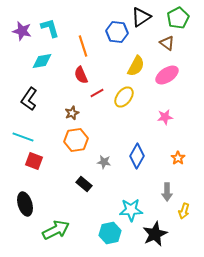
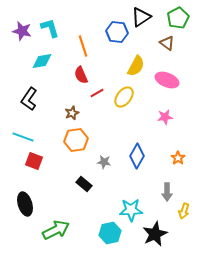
pink ellipse: moved 5 px down; rotated 55 degrees clockwise
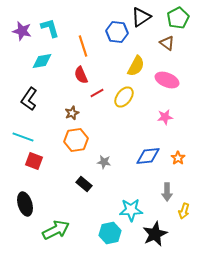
blue diamond: moved 11 px right; rotated 55 degrees clockwise
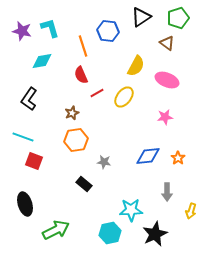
green pentagon: rotated 10 degrees clockwise
blue hexagon: moved 9 px left, 1 px up
yellow arrow: moved 7 px right
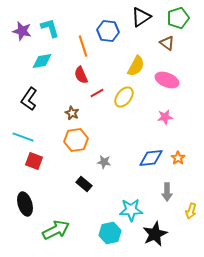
brown star: rotated 24 degrees counterclockwise
blue diamond: moved 3 px right, 2 px down
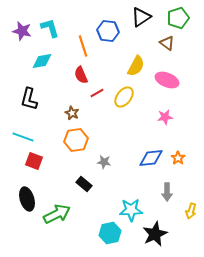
black L-shape: rotated 20 degrees counterclockwise
black ellipse: moved 2 px right, 5 px up
green arrow: moved 1 px right, 16 px up
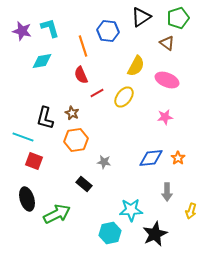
black L-shape: moved 16 px right, 19 px down
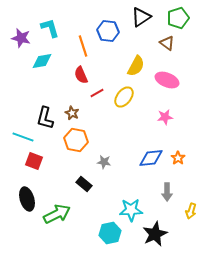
purple star: moved 1 px left, 7 px down
orange hexagon: rotated 20 degrees clockwise
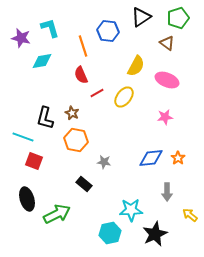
yellow arrow: moved 1 px left, 4 px down; rotated 112 degrees clockwise
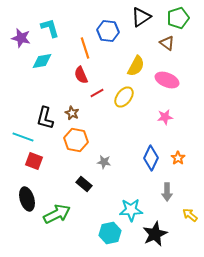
orange line: moved 2 px right, 2 px down
blue diamond: rotated 60 degrees counterclockwise
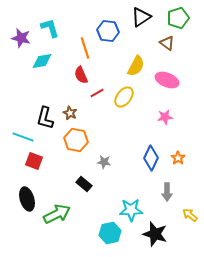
brown star: moved 2 px left
black star: rotated 30 degrees counterclockwise
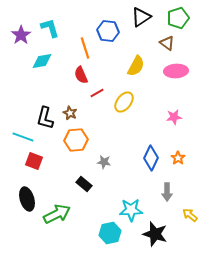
purple star: moved 3 px up; rotated 24 degrees clockwise
pink ellipse: moved 9 px right, 9 px up; rotated 25 degrees counterclockwise
yellow ellipse: moved 5 px down
pink star: moved 9 px right
orange hexagon: rotated 15 degrees counterclockwise
